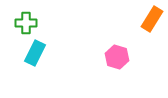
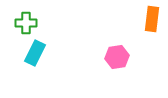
orange rectangle: rotated 25 degrees counterclockwise
pink hexagon: rotated 25 degrees counterclockwise
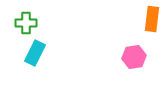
pink hexagon: moved 17 px right
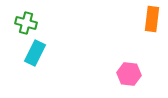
green cross: rotated 15 degrees clockwise
pink hexagon: moved 5 px left, 17 px down; rotated 15 degrees clockwise
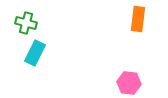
orange rectangle: moved 14 px left
pink hexagon: moved 9 px down
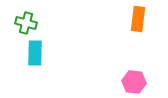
cyan rectangle: rotated 25 degrees counterclockwise
pink hexagon: moved 5 px right, 1 px up
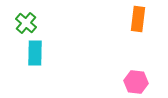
green cross: rotated 25 degrees clockwise
pink hexagon: moved 2 px right
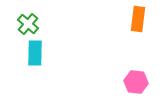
green cross: moved 2 px right, 1 px down
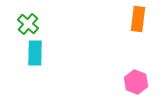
pink hexagon: rotated 15 degrees clockwise
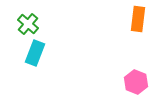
cyan rectangle: rotated 20 degrees clockwise
